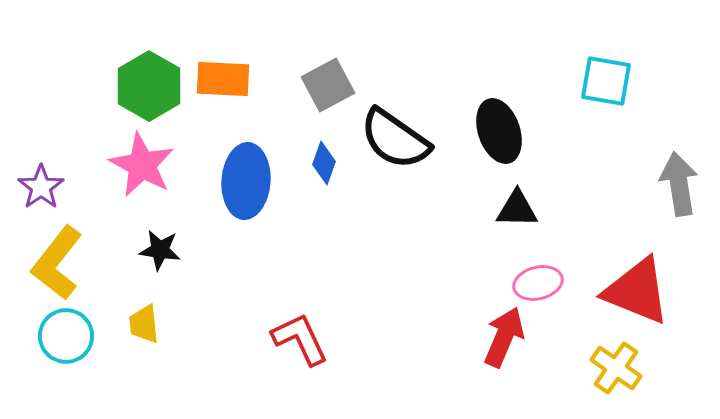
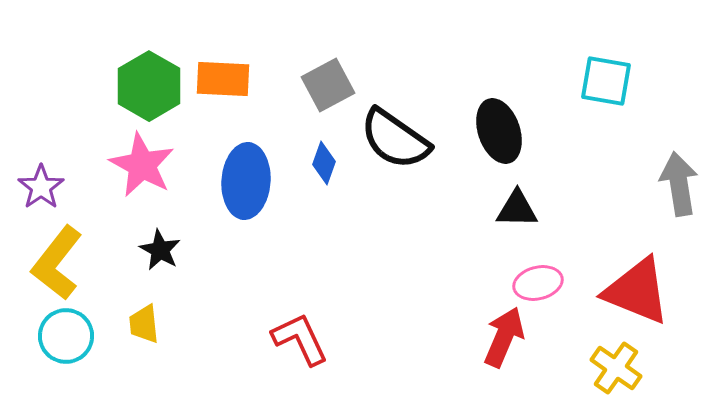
black star: rotated 21 degrees clockwise
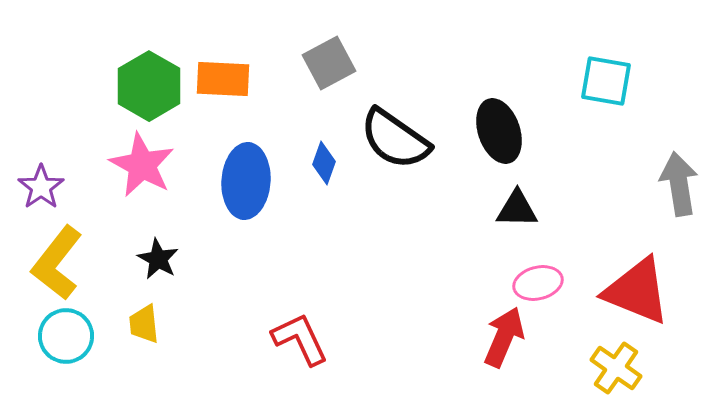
gray square: moved 1 px right, 22 px up
black star: moved 2 px left, 9 px down
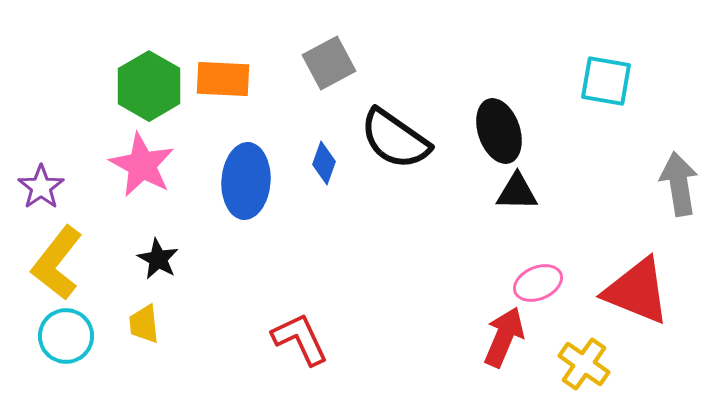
black triangle: moved 17 px up
pink ellipse: rotated 9 degrees counterclockwise
yellow cross: moved 32 px left, 4 px up
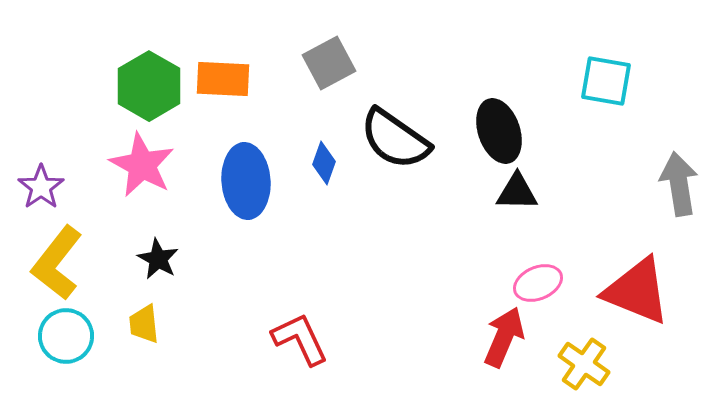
blue ellipse: rotated 8 degrees counterclockwise
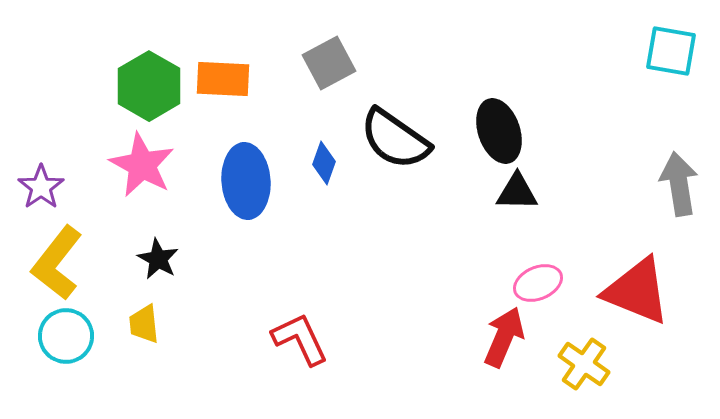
cyan square: moved 65 px right, 30 px up
